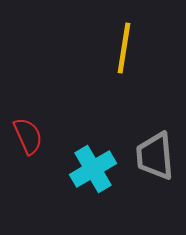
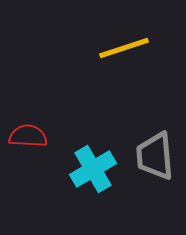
yellow line: rotated 63 degrees clockwise
red semicircle: rotated 63 degrees counterclockwise
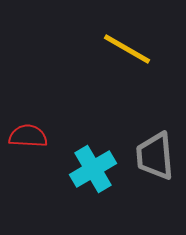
yellow line: moved 3 px right, 1 px down; rotated 48 degrees clockwise
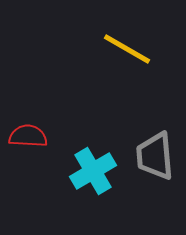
cyan cross: moved 2 px down
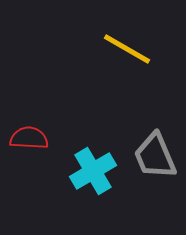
red semicircle: moved 1 px right, 2 px down
gray trapezoid: rotated 18 degrees counterclockwise
